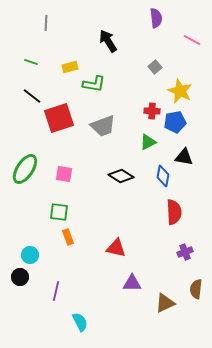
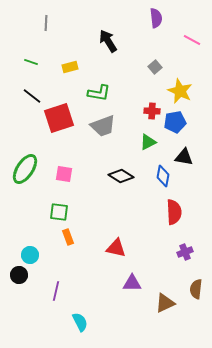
green L-shape: moved 5 px right, 9 px down
black circle: moved 1 px left, 2 px up
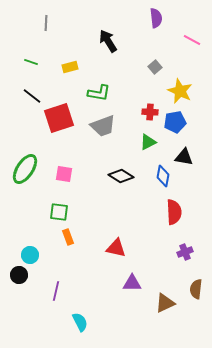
red cross: moved 2 px left, 1 px down
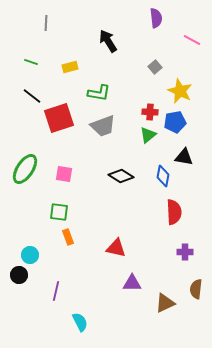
green triangle: moved 7 px up; rotated 12 degrees counterclockwise
purple cross: rotated 21 degrees clockwise
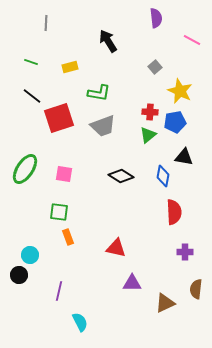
purple line: moved 3 px right
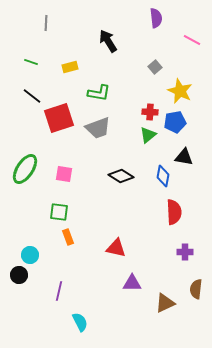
gray trapezoid: moved 5 px left, 2 px down
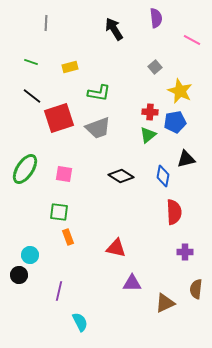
black arrow: moved 6 px right, 12 px up
black triangle: moved 2 px right, 2 px down; rotated 24 degrees counterclockwise
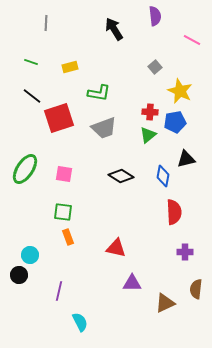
purple semicircle: moved 1 px left, 2 px up
gray trapezoid: moved 6 px right
green square: moved 4 px right
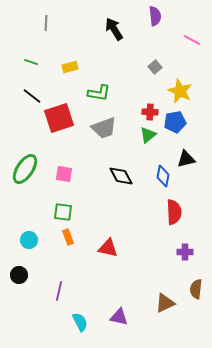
black diamond: rotated 30 degrees clockwise
red triangle: moved 8 px left
cyan circle: moved 1 px left, 15 px up
purple triangle: moved 13 px left, 34 px down; rotated 12 degrees clockwise
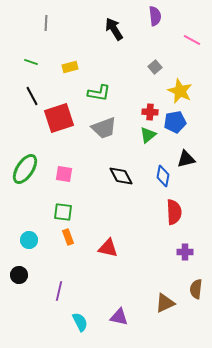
black line: rotated 24 degrees clockwise
